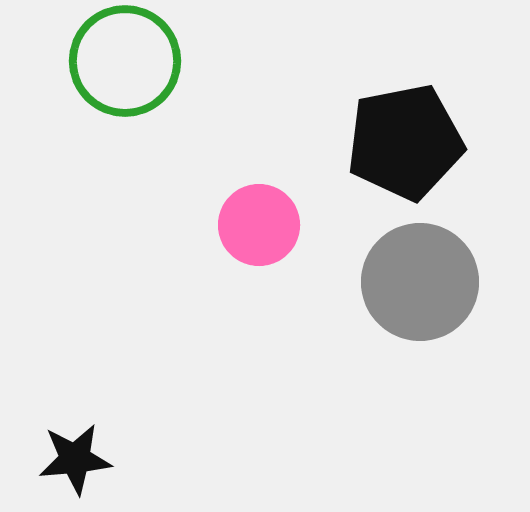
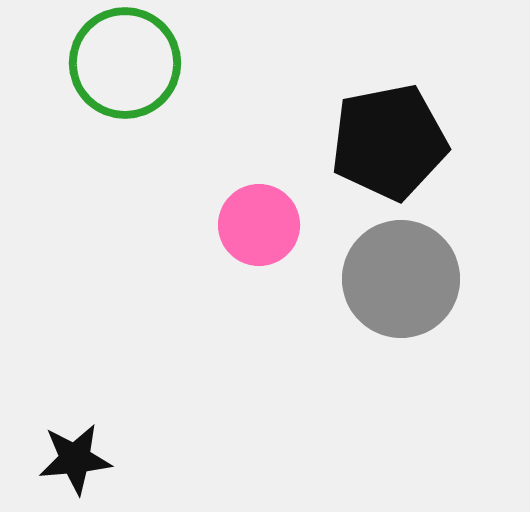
green circle: moved 2 px down
black pentagon: moved 16 px left
gray circle: moved 19 px left, 3 px up
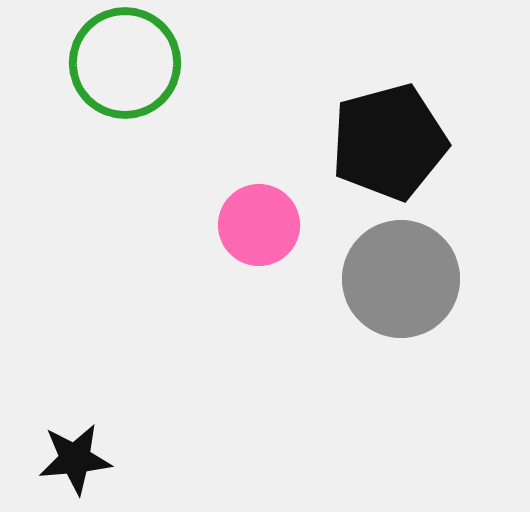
black pentagon: rotated 4 degrees counterclockwise
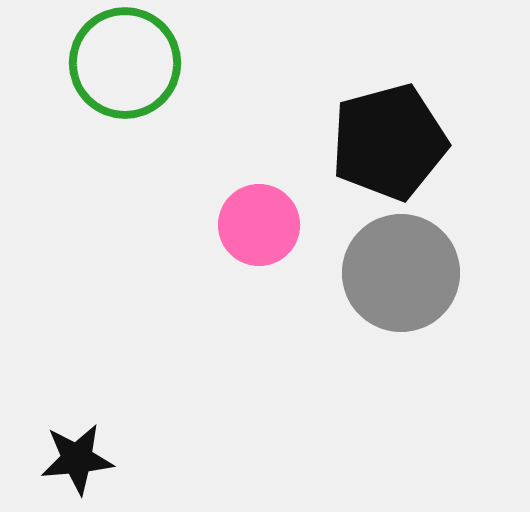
gray circle: moved 6 px up
black star: moved 2 px right
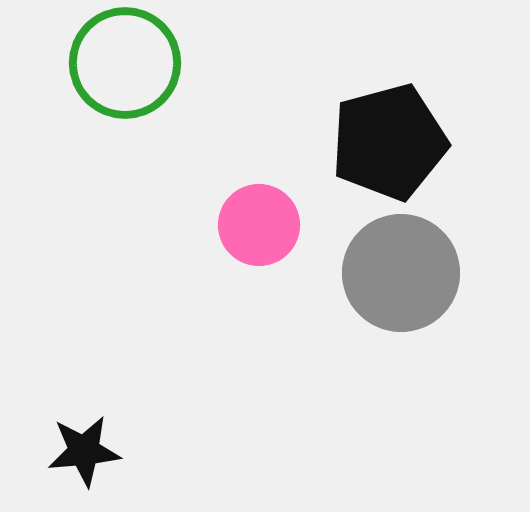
black star: moved 7 px right, 8 px up
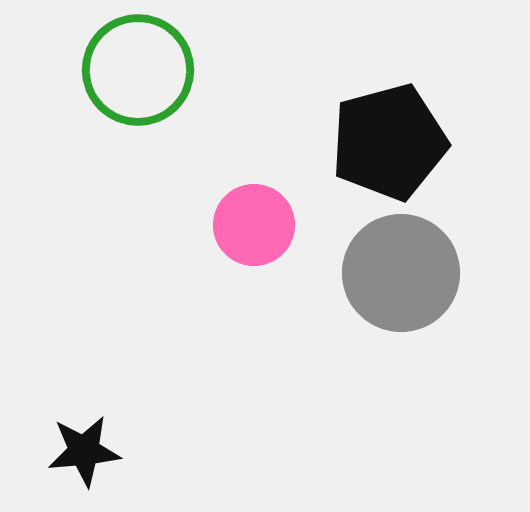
green circle: moved 13 px right, 7 px down
pink circle: moved 5 px left
